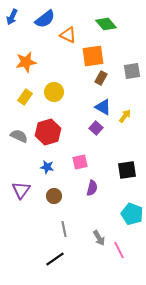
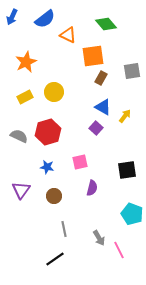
orange star: rotated 15 degrees counterclockwise
yellow rectangle: rotated 28 degrees clockwise
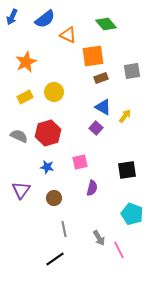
brown rectangle: rotated 40 degrees clockwise
red hexagon: moved 1 px down
brown circle: moved 2 px down
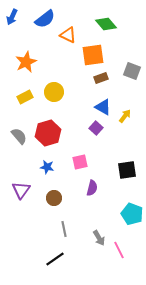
orange square: moved 1 px up
gray square: rotated 30 degrees clockwise
gray semicircle: rotated 24 degrees clockwise
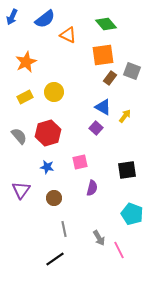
orange square: moved 10 px right
brown rectangle: moved 9 px right; rotated 32 degrees counterclockwise
